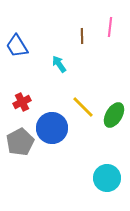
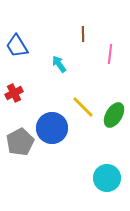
pink line: moved 27 px down
brown line: moved 1 px right, 2 px up
red cross: moved 8 px left, 9 px up
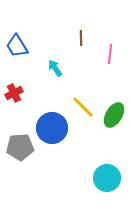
brown line: moved 2 px left, 4 px down
cyan arrow: moved 4 px left, 4 px down
gray pentagon: moved 5 px down; rotated 24 degrees clockwise
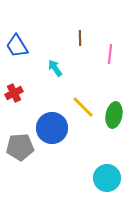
brown line: moved 1 px left
green ellipse: rotated 20 degrees counterclockwise
